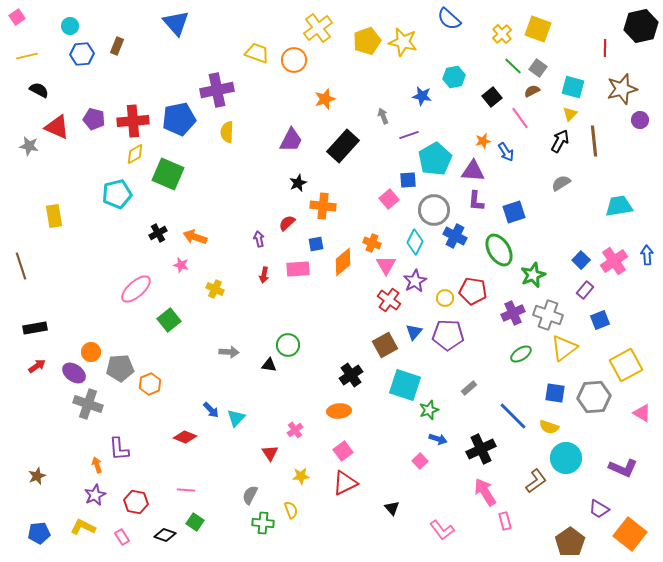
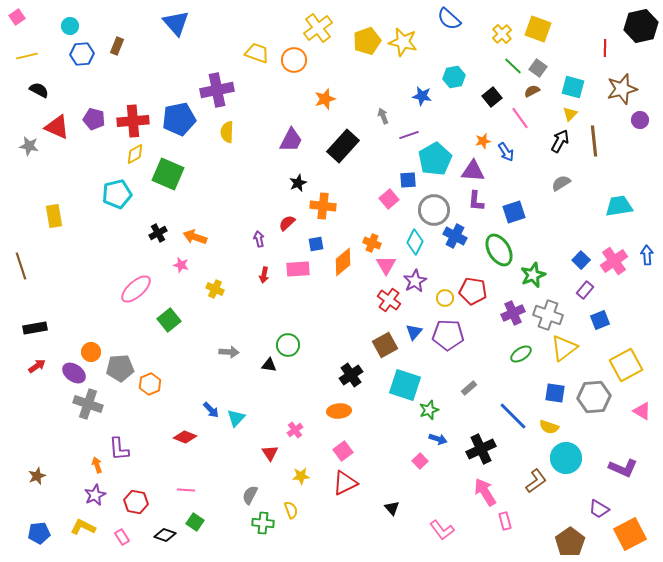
pink triangle at (642, 413): moved 2 px up
orange square at (630, 534): rotated 24 degrees clockwise
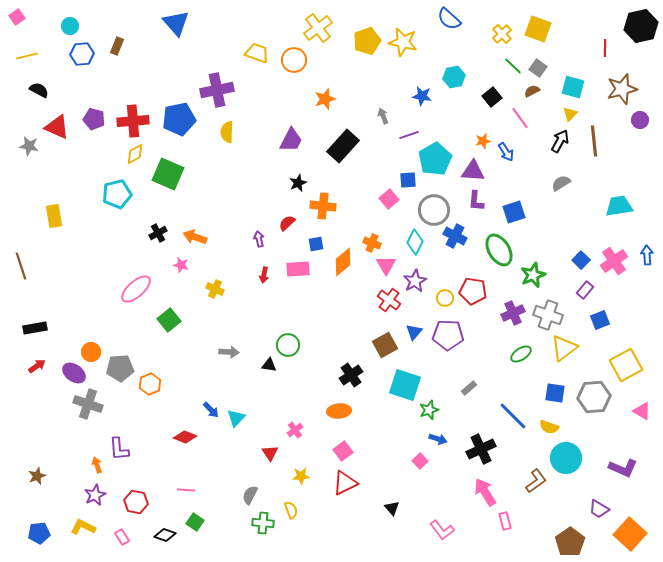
orange square at (630, 534): rotated 20 degrees counterclockwise
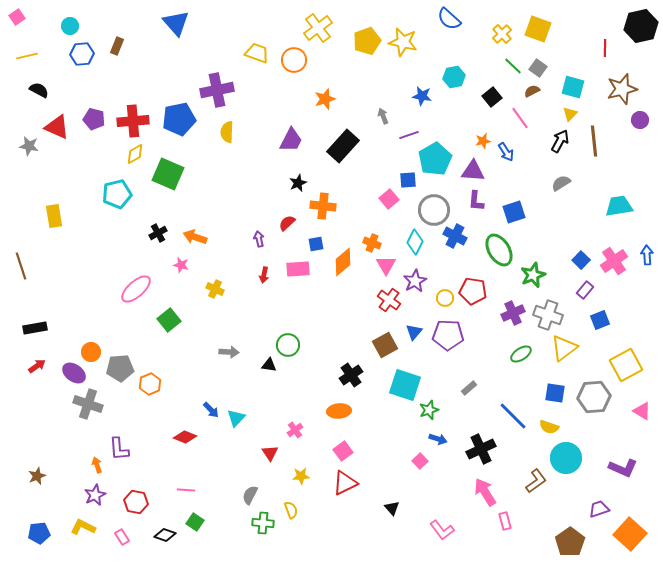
purple trapezoid at (599, 509): rotated 130 degrees clockwise
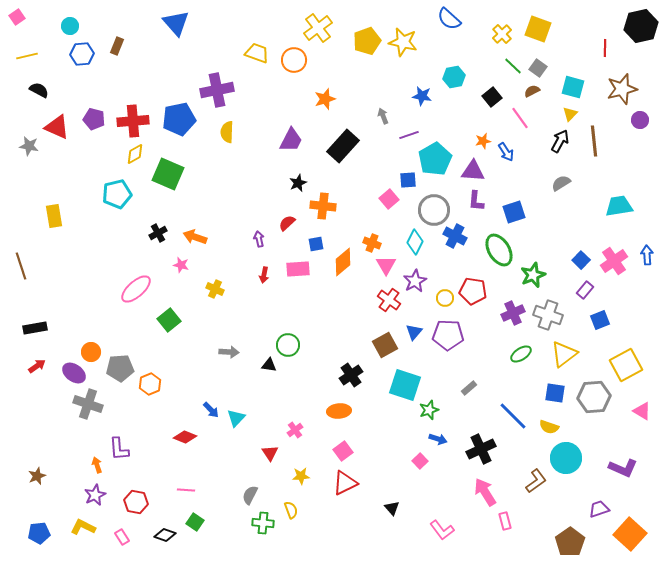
yellow triangle at (564, 348): moved 6 px down
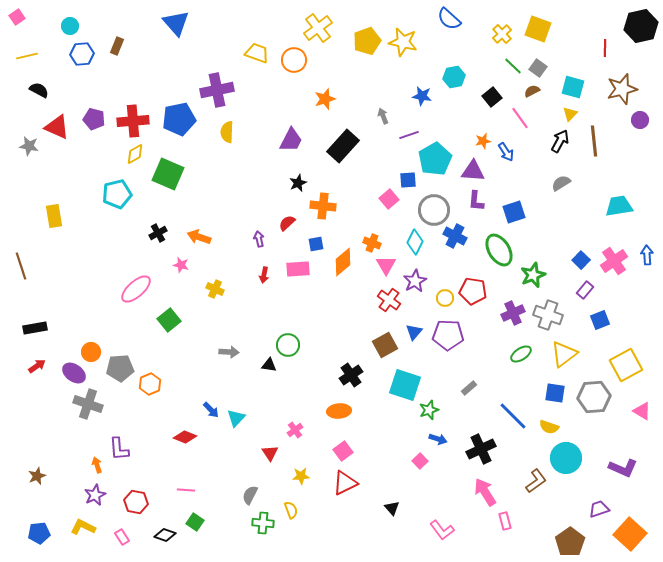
orange arrow at (195, 237): moved 4 px right
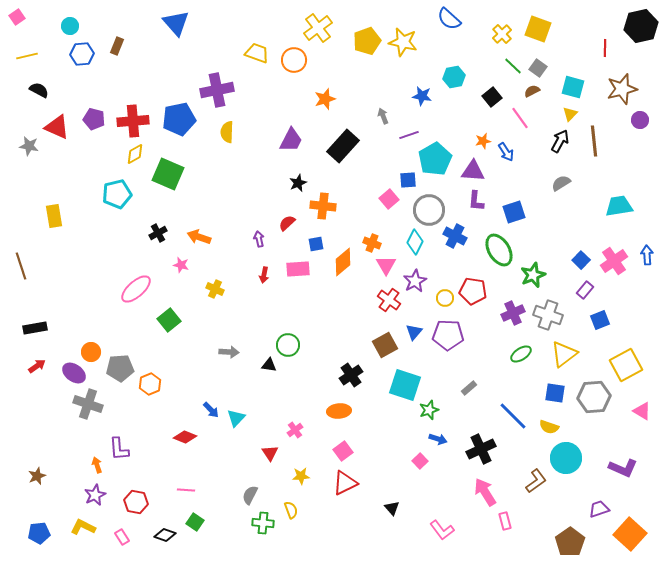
gray circle at (434, 210): moved 5 px left
